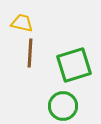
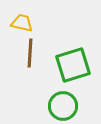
green square: moved 1 px left
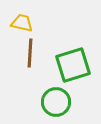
green circle: moved 7 px left, 4 px up
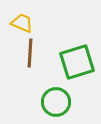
yellow trapezoid: rotated 10 degrees clockwise
green square: moved 4 px right, 3 px up
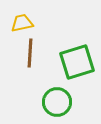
yellow trapezoid: rotated 35 degrees counterclockwise
green circle: moved 1 px right
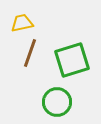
brown line: rotated 16 degrees clockwise
green square: moved 5 px left, 2 px up
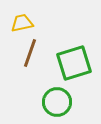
green square: moved 2 px right, 3 px down
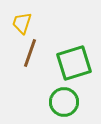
yellow trapezoid: rotated 60 degrees counterclockwise
green circle: moved 7 px right
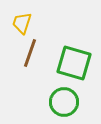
green square: rotated 33 degrees clockwise
